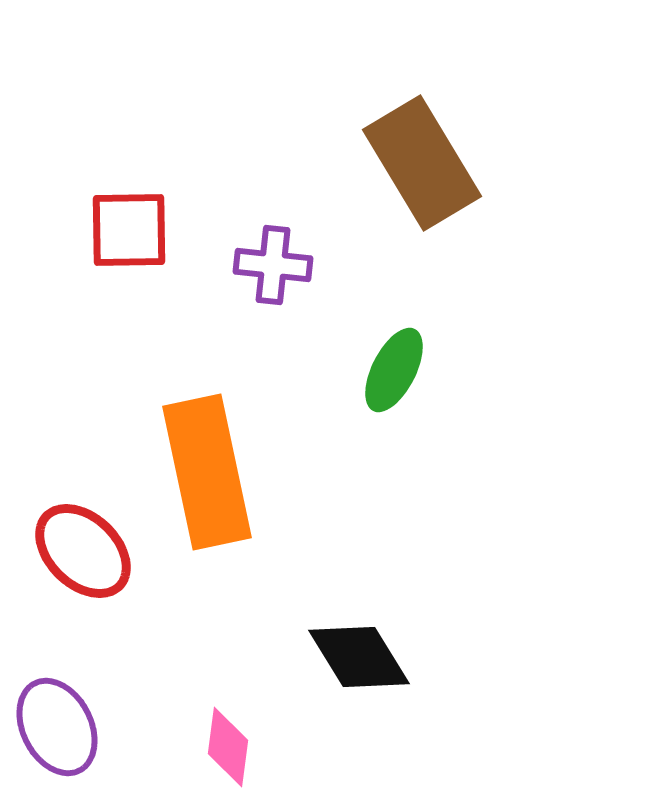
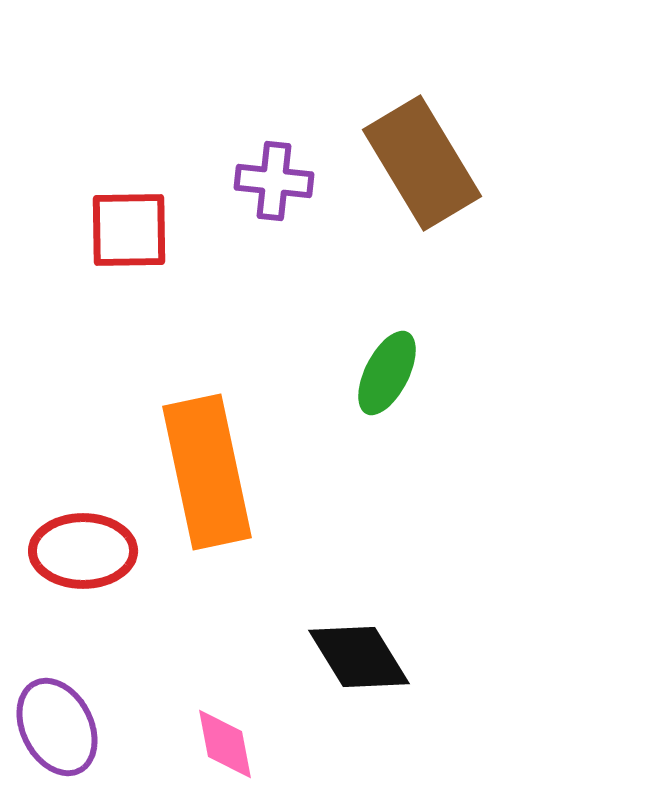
purple cross: moved 1 px right, 84 px up
green ellipse: moved 7 px left, 3 px down
red ellipse: rotated 44 degrees counterclockwise
pink diamond: moved 3 px left, 3 px up; rotated 18 degrees counterclockwise
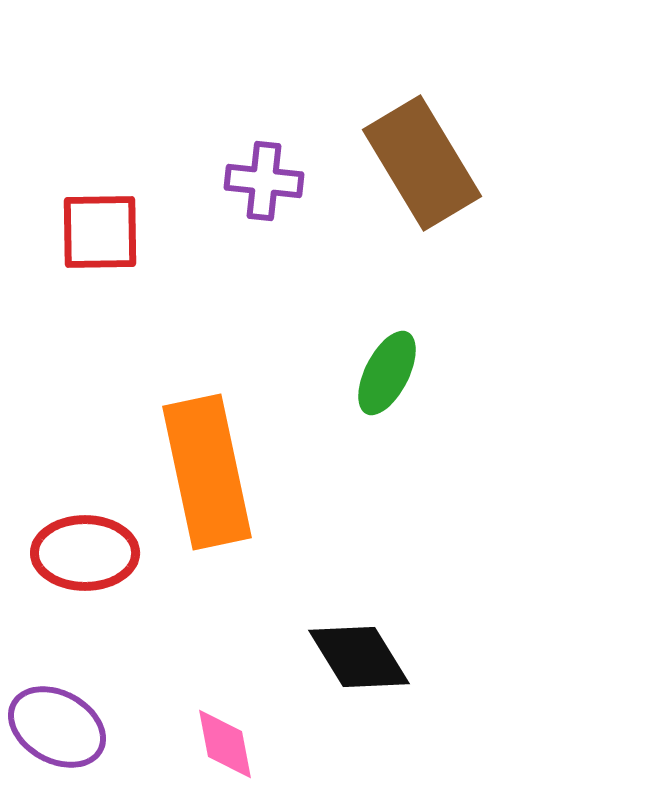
purple cross: moved 10 px left
red square: moved 29 px left, 2 px down
red ellipse: moved 2 px right, 2 px down
purple ellipse: rotated 34 degrees counterclockwise
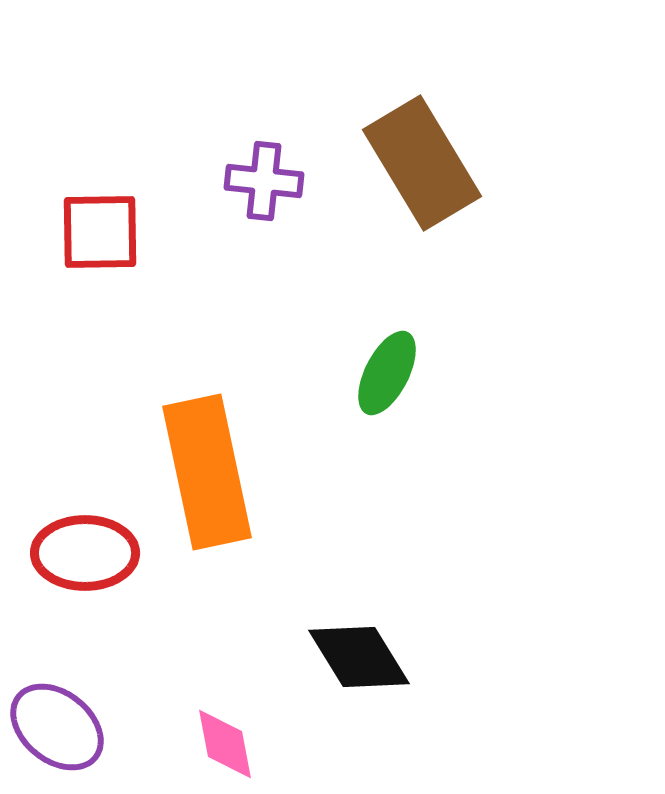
purple ellipse: rotated 10 degrees clockwise
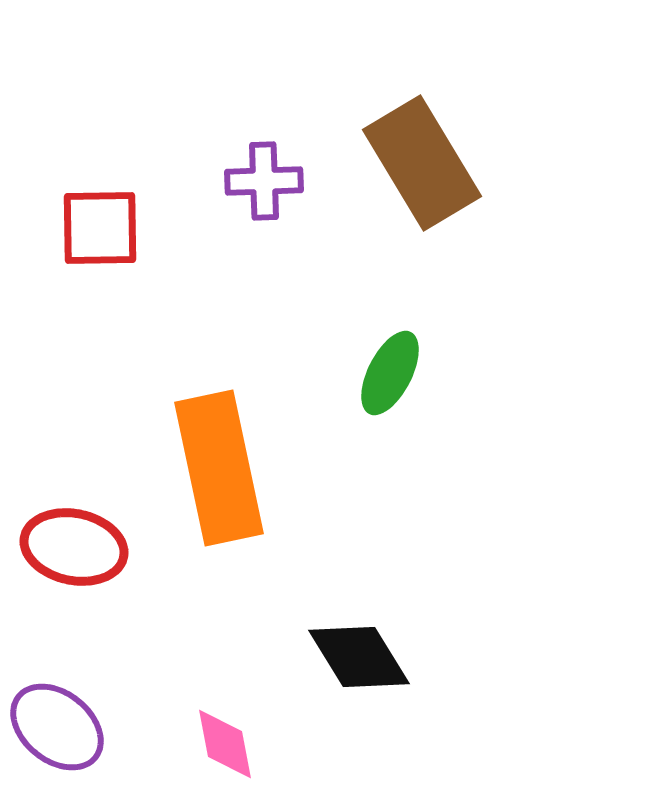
purple cross: rotated 8 degrees counterclockwise
red square: moved 4 px up
green ellipse: moved 3 px right
orange rectangle: moved 12 px right, 4 px up
red ellipse: moved 11 px left, 6 px up; rotated 12 degrees clockwise
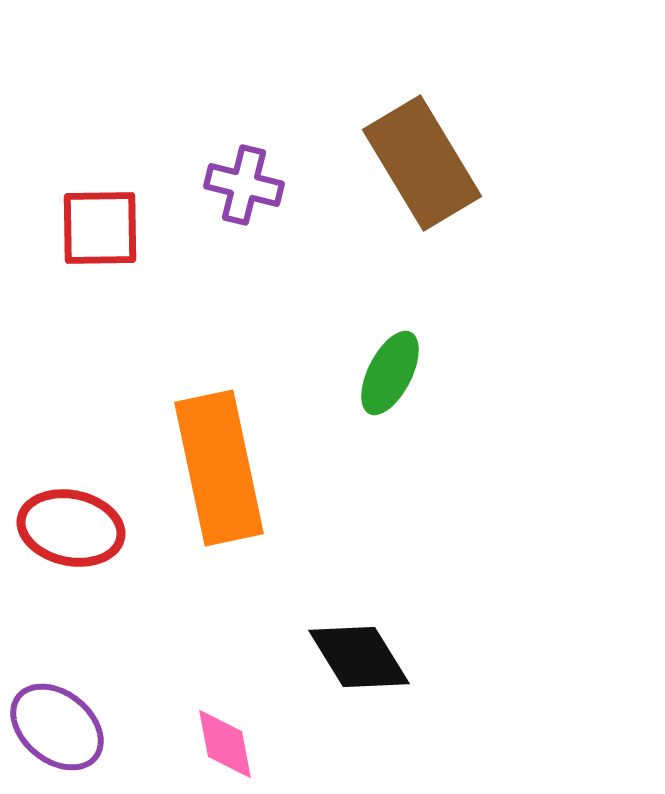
purple cross: moved 20 px left, 4 px down; rotated 16 degrees clockwise
red ellipse: moved 3 px left, 19 px up
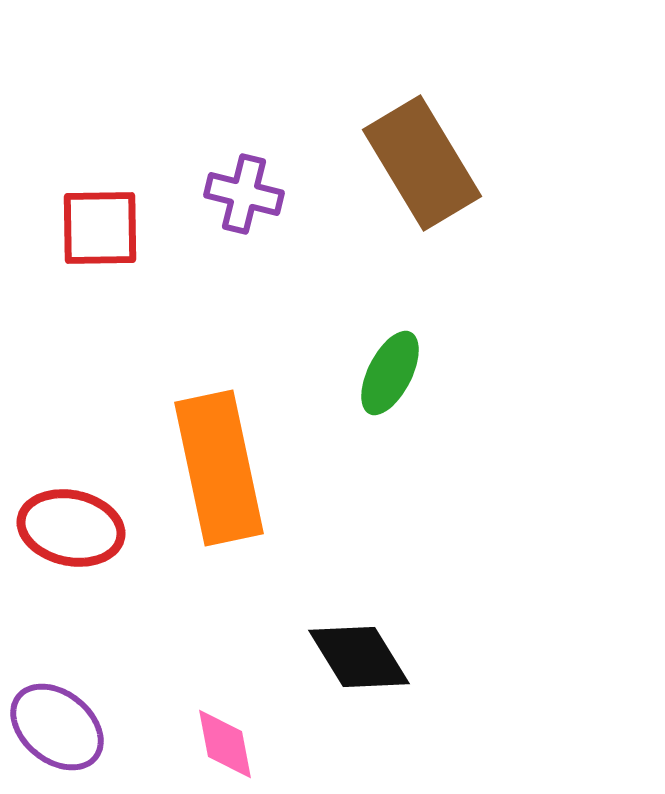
purple cross: moved 9 px down
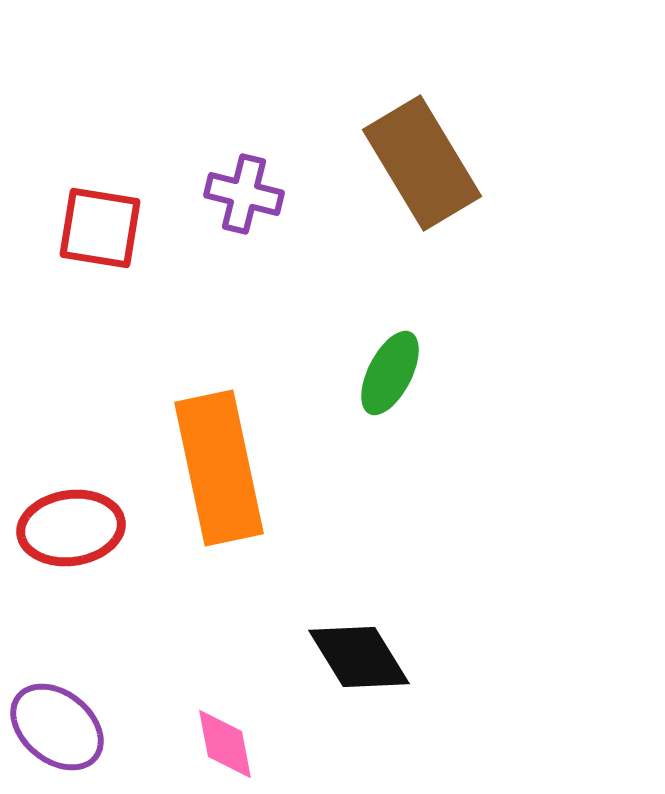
red square: rotated 10 degrees clockwise
red ellipse: rotated 20 degrees counterclockwise
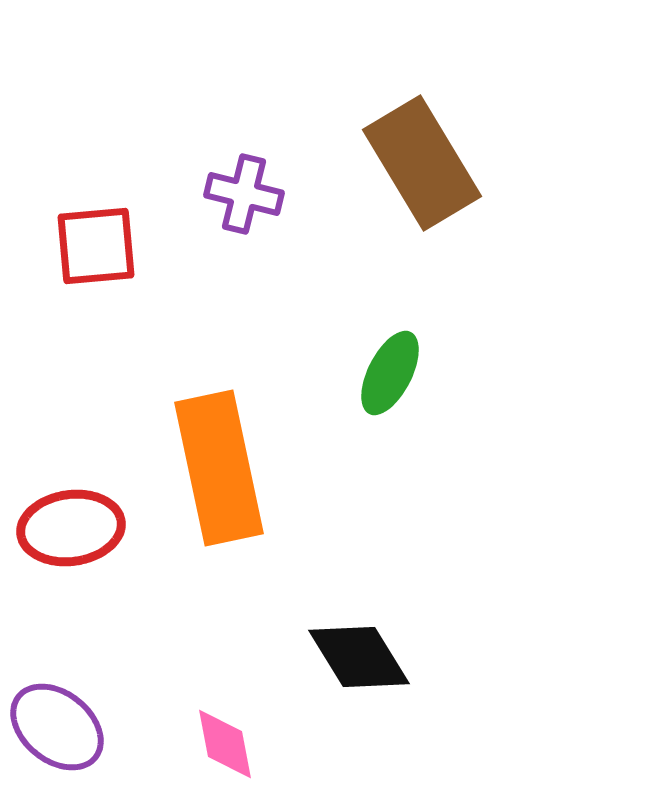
red square: moved 4 px left, 18 px down; rotated 14 degrees counterclockwise
